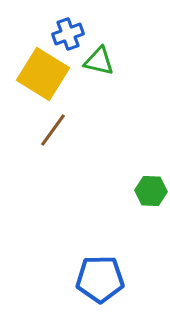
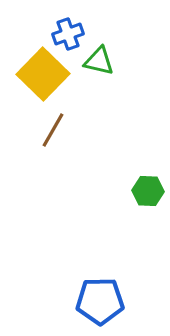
yellow square: rotated 12 degrees clockwise
brown line: rotated 6 degrees counterclockwise
green hexagon: moved 3 px left
blue pentagon: moved 22 px down
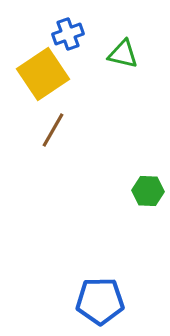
green triangle: moved 24 px right, 7 px up
yellow square: rotated 12 degrees clockwise
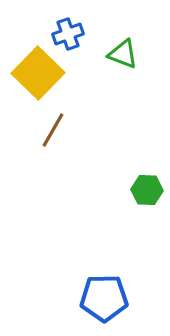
green triangle: rotated 8 degrees clockwise
yellow square: moved 5 px left, 1 px up; rotated 12 degrees counterclockwise
green hexagon: moved 1 px left, 1 px up
blue pentagon: moved 4 px right, 3 px up
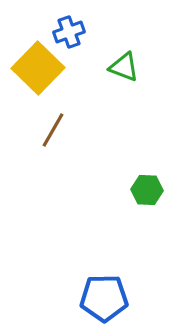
blue cross: moved 1 px right, 2 px up
green triangle: moved 1 px right, 13 px down
yellow square: moved 5 px up
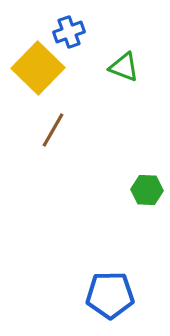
blue pentagon: moved 6 px right, 3 px up
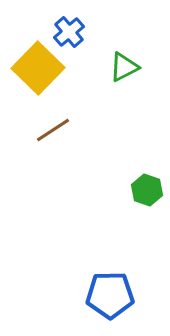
blue cross: rotated 20 degrees counterclockwise
green triangle: rotated 48 degrees counterclockwise
brown line: rotated 27 degrees clockwise
green hexagon: rotated 16 degrees clockwise
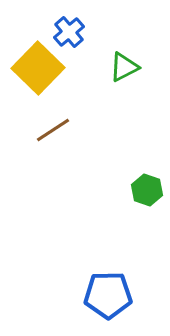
blue pentagon: moved 2 px left
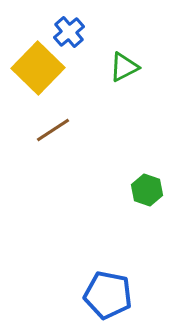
blue pentagon: rotated 12 degrees clockwise
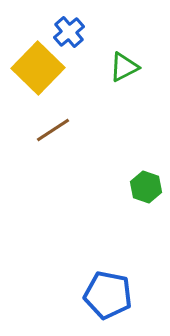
green hexagon: moved 1 px left, 3 px up
